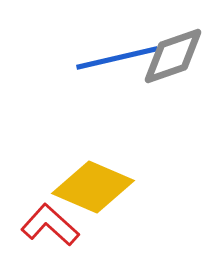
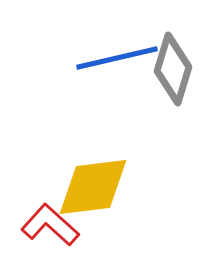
gray diamond: moved 13 px down; rotated 54 degrees counterclockwise
yellow diamond: rotated 30 degrees counterclockwise
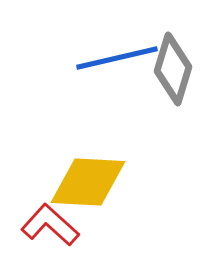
yellow diamond: moved 5 px left, 5 px up; rotated 10 degrees clockwise
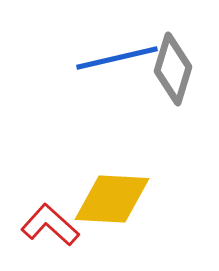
yellow diamond: moved 24 px right, 17 px down
